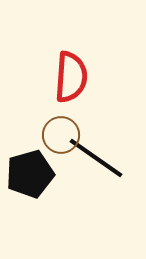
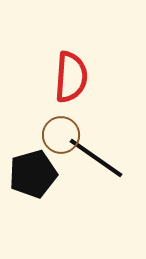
black pentagon: moved 3 px right
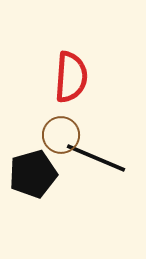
black line: rotated 12 degrees counterclockwise
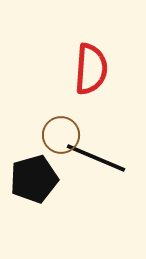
red semicircle: moved 20 px right, 8 px up
black pentagon: moved 1 px right, 5 px down
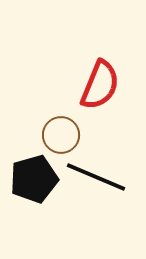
red semicircle: moved 9 px right, 16 px down; rotated 18 degrees clockwise
black line: moved 19 px down
